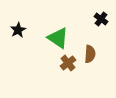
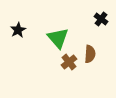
green triangle: rotated 15 degrees clockwise
brown cross: moved 1 px right, 1 px up
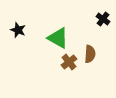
black cross: moved 2 px right
black star: rotated 21 degrees counterclockwise
green triangle: rotated 20 degrees counterclockwise
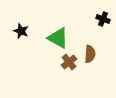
black cross: rotated 16 degrees counterclockwise
black star: moved 3 px right, 1 px down
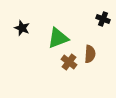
black star: moved 1 px right, 3 px up
green triangle: rotated 50 degrees counterclockwise
brown cross: rotated 14 degrees counterclockwise
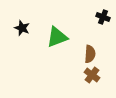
black cross: moved 2 px up
green triangle: moved 1 px left, 1 px up
brown cross: moved 23 px right, 13 px down
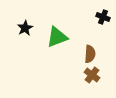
black star: moved 3 px right; rotated 21 degrees clockwise
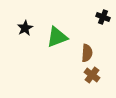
brown semicircle: moved 3 px left, 1 px up
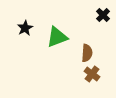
black cross: moved 2 px up; rotated 24 degrees clockwise
brown cross: moved 1 px up
